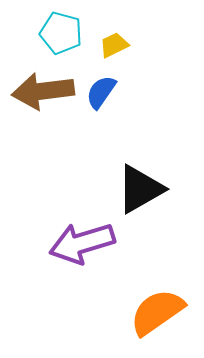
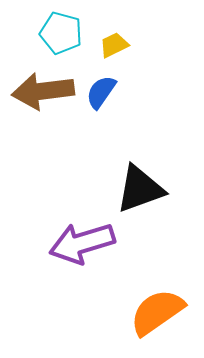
black triangle: rotated 10 degrees clockwise
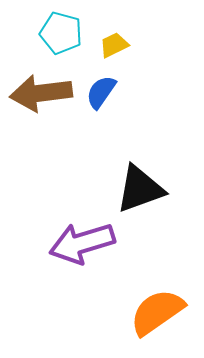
brown arrow: moved 2 px left, 2 px down
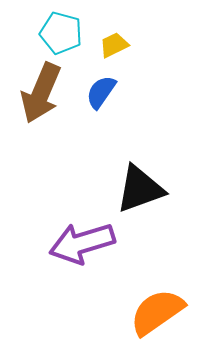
brown arrow: rotated 60 degrees counterclockwise
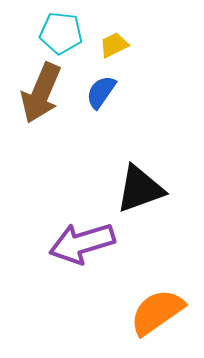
cyan pentagon: rotated 9 degrees counterclockwise
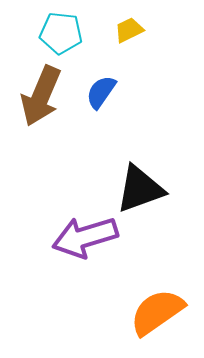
yellow trapezoid: moved 15 px right, 15 px up
brown arrow: moved 3 px down
purple arrow: moved 3 px right, 6 px up
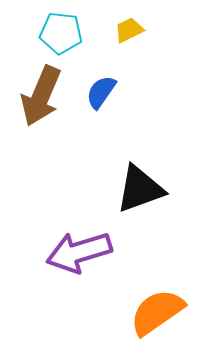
purple arrow: moved 6 px left, 15 px down
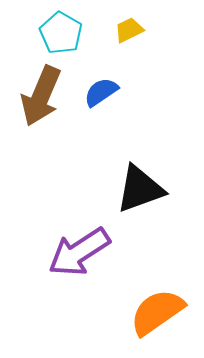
cyan pentagon: rotated 24 degrees clockwise
blue semicircle: rotated 21 degrees clockwise
purple arrow: rotated 16 degrees counterclockwise
